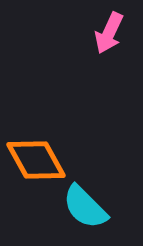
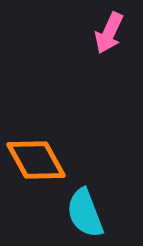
cyan semicircle: moved 6 px down; rotated 24 degrees clockwise
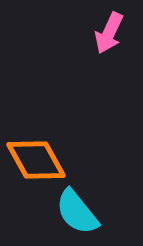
cyan semicircle: moved 8 px left, 1 px up; rotated 18 degrees counterclockwise
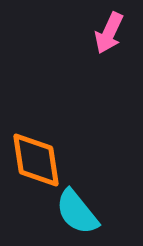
orange diamond: rotated 20 degrees clockwise
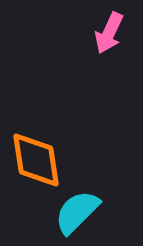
cyan semicircle: rotated 84 degrees clockwise
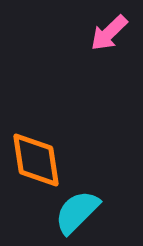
pink arrow: rotated 21 degrees clockwise
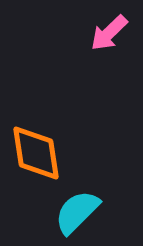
orange diamond: moved 7 px up
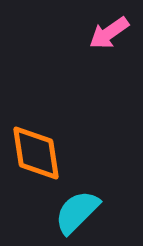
pink arrow: rotated 9 degrees clockwise
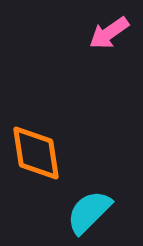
cyan semicircle: moved 12 px right
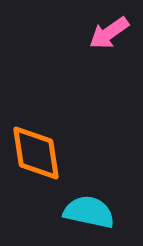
cyan semicircle: rotated 57 degrees clockwise
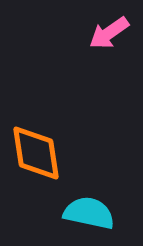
cyan semicircle: moved 1 px down
